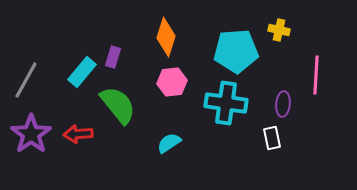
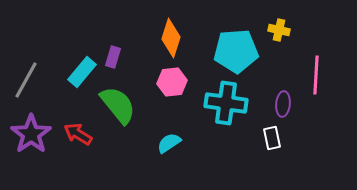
orange diamond: moved 5 px right, 1 px down
red arrow: rotated 36 degrees clockwise
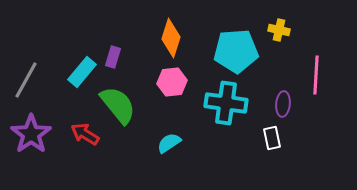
red arrow: moved 7 px right
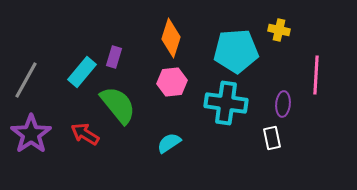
purple rectangle: moved 1 px right
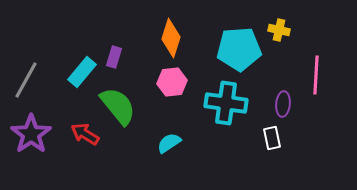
cyan pentagon: moved 3 px right, 2 px up
green semicircle: moved 1 px down
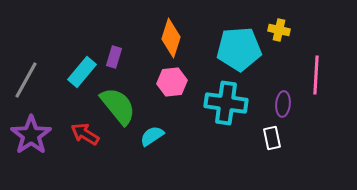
purple star: moved 1 px down
cyan semicircle: moved 17 px left, 7 px up
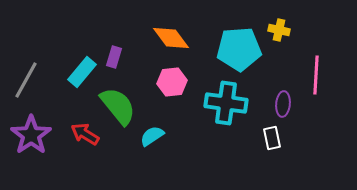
orange diamond: rotated 54 degrees counterclockwise
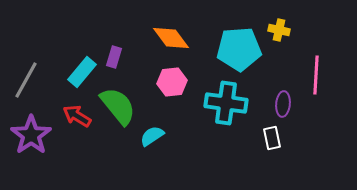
red arrow: moved 8 px left, 18 px up
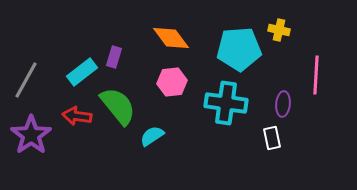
cyan rectangle: rotated 12 degrees clockwise
red arrow: rotated 24 degrees counterclockwise
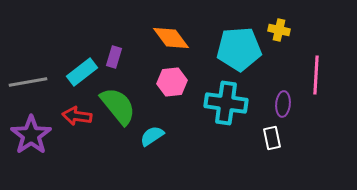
gray line: moved 2 px right, 2 px down; rotated 51 degrees clockwise
